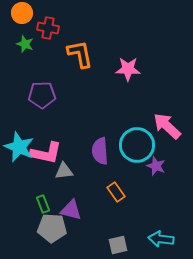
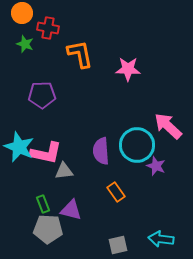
pink arrow: moved 1 px right
purple semicircle: moved 1 px right
gray pentagon: moved 4 px left, 1 px down
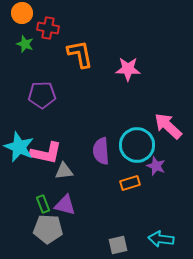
orange rectangle: moved 14 px right, 9 px up; rotated 72 degrees counterclockwise
purple triangle: moved 6 px left, 5 px up
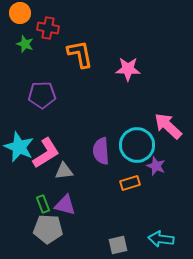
orange circle: moved 2 px left
pink L-shape: rotated 44 degrees counterclockwise
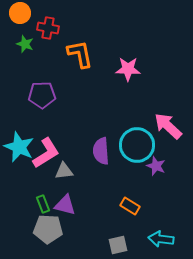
orange rectangle: moved 23 px down; rotated 48 degrees clockwise
